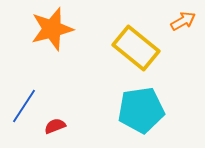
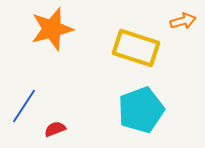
orange arrow: rotated 15 degrees clockwise
yellow rectangle: rotated 21 degrees counterclockwise
cyan pentagon: rotated 12 degrees counterclockwise
red semicircle: moved 3 px down
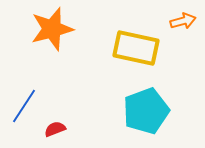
yellow rectangle: rotated 6 degrees counterclockwise
cyan pentagon: moved 5 px right, 1 px down
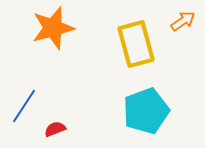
orange arrow: rotated 20 degrees counterclockwise
orange star: moved 1 px right, 1 px up
yellow rectangle: moved 4 px up; rotated 63 degrees clockwise
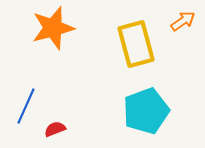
blue line: moved 2 px right; rotated 9 degrees counterclockwise
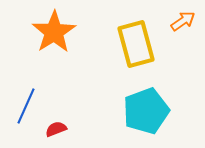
orange star: moved 1 px right, 4 px down; rotated 18 degrees counterclockwise
red semicircle: moved 1 px right
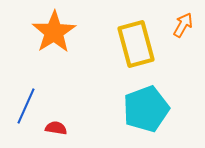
orange arrow: moved 4 px down; rotated 25 degrees counterclockwise
cyan pentagon: moved 2 px up
red semicircle: moved 1 px up; rotated 30 degrees clockwise
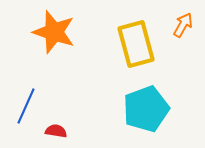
orange star: rotated 21 degrees counterclockwise
red semicircle: moved 3 px down
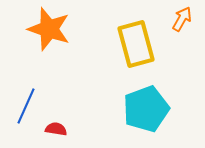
orange arrow: moved 1 px left, 6 px up
orange star: moved 5 px left, 3 px up
red semicircle: moved 2 px up
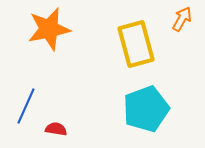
orange star: rotated 30 degrees counterclockwise
